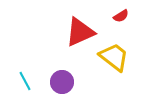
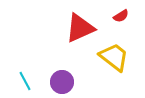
red triangle: moved 4 px up
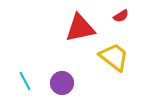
red triangle: rotated 12 degrees clockwise
purple circle: moved 1 px down
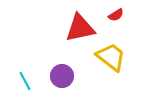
red semicircle: moved 5 px left, 1 px up
yellow trapezoid: moved 3 px left
purple circle: moved 7 px up
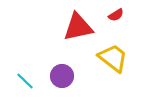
red triangle: moved 2 px left, 1 px up
yellow trapezoid: moved 2 px right, 1 px down
cyan line: rotated 18 degrees counterclockwise
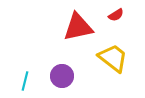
cyan line: rotated 60 degrees clockwise
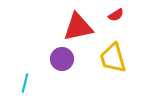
yellow trapezoid: rotated 144 degrees counterclockwise
purple circle: moved 17 px up
cyan line: moved 2 px down
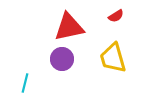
red semicircle: moved 1 px down
red triangle: moved 9 px left
